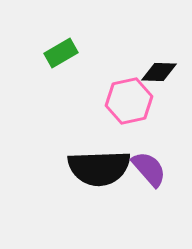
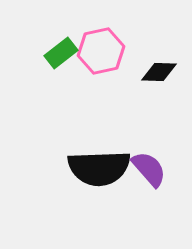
green rectangle: rotated 8 degrees counterclockwise
pink hexagon: moved 28 px left, 50 px up
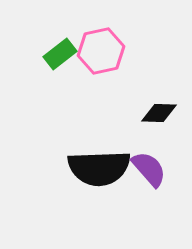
green rectangle: moved 1 px left, 1 px down
black diamond: moved 41 px down
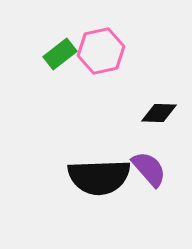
black semicircle: moved 9 px down
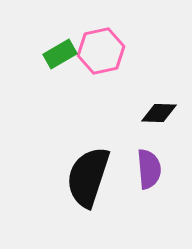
green rectangle: rotated 8 degrees clockwise
purple semicircle: rotated 36 degrees clockwise
black semicircle: moved 11 px left; rotated 110 degrees clockwise
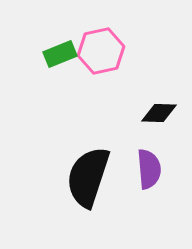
green rectangle: rotated 8 degrees clockwise
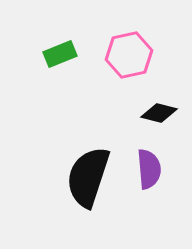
pink hexagon: moved 28 px right, 4 px down
black diamond: rotated 12 degrees clockwise
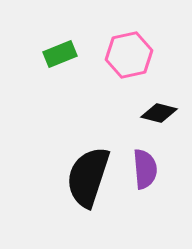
purple semicircle: moved 4 px left
